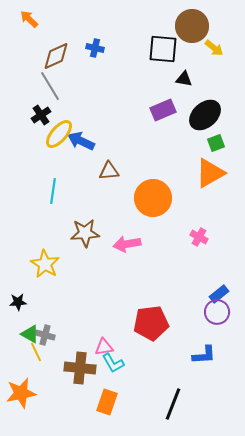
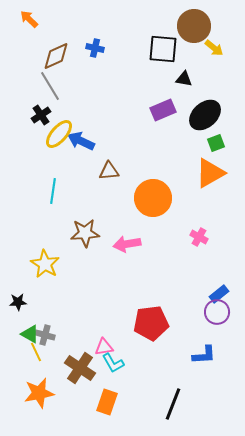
brown circle: moved 2 px right
brown cross: rotated 28 degrees clockwise
orange star: moved 18 px right
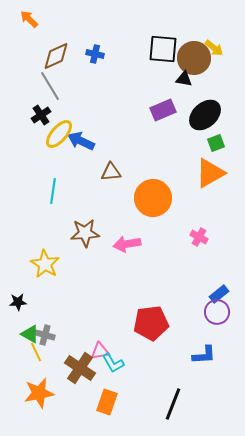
brown circle: moved 32 px down
blue cross: moved 6 px down
brown triangle: moved 2 px right, 1 px down
pink triangle: moved 4 px left, 4 px down
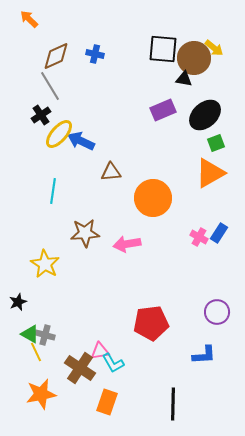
blue rectangle: moved 61 px up; rotated 18 degrees counterclockwise
black star: rotated 18 degrees counterclockwise
orange star: moved 2 px right, 1 px down
black line: rotated 20 degrees counterclockwise
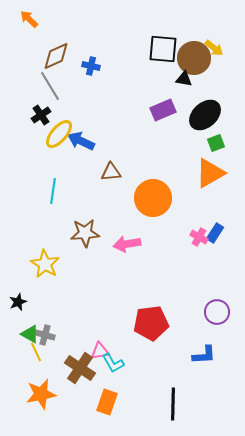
blue cross: moved 4 px left, 12 px down
blue rectangle: moved 4 px left
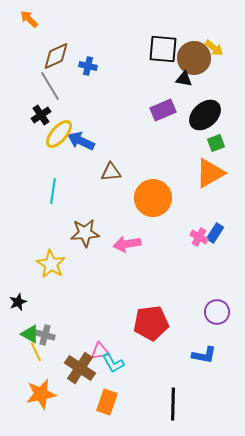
blue cross: moved 3 px left
yellow star: moved 6 px right
blue L-shape: rotated 15 degrees clockwise
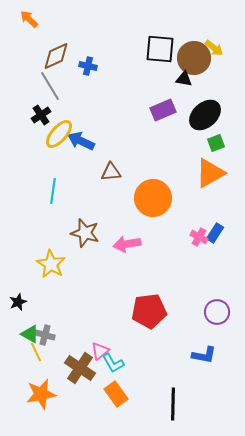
black square: moved 3 px left
brown star: rotated 20 degrees clockwise
red pentagon: moved 2 px left, 12 px up
pink triangle: rotated 30 degrees counterclockwise
orange rectangle: moved 9 px right, 8 px up; rotated 55 degrees counterclockwise
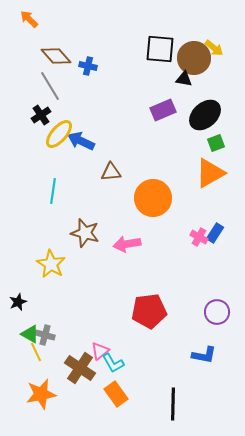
brown diamond: rotated 72 degrees clockwise
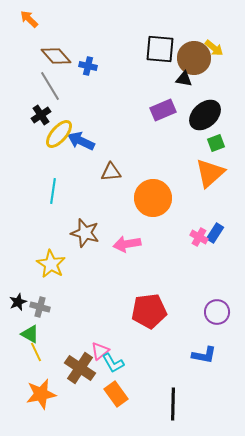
orange triangle: rotated 12 degrees counterclockwise
gray cross: moved 5 px left, 28 px up
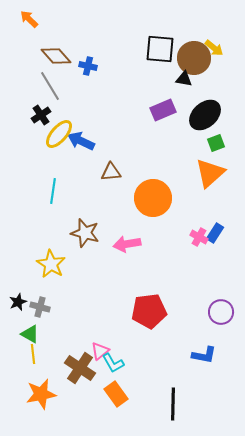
purple circle: moved 4 px right
yellow line: moved 3 px left, 2 px down; rotated 18 degrees clockwise
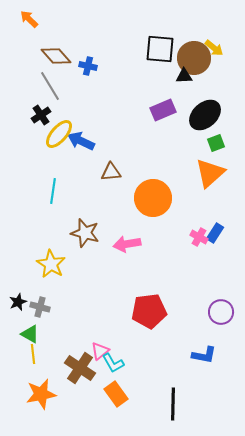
black triangle: moved 3 px up; rotated 12 degrees counterclockwise
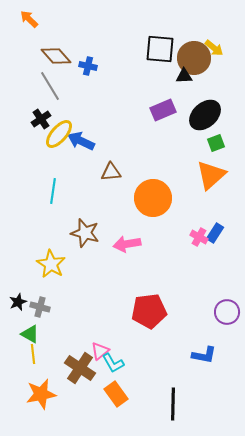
black cross: moved 4 px down
orange triangle: moved 1 px right, 2 px down
purple circle: moved 6 px right
